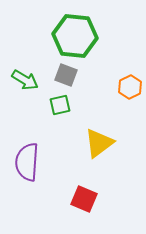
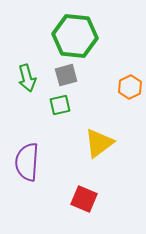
gray square: rotated 35 degrees counterclockwise
green arrow: moved 2 px right, 2 px up; rotated 44 degrees clockwise
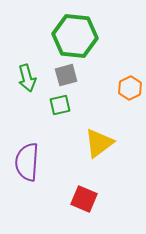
orange hexagon: moved 1 px down
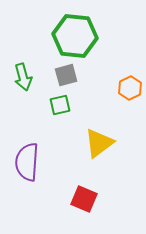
green arrow: moved 4 px left, 1 px up
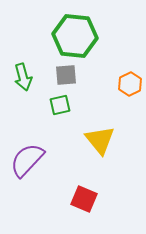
gray square: rotated 10 degrees clockwise
orange hexagon: moved 4 px up
yellow triangle: moved 1 px right, 3 px up; rotated 32 degrees counterclockwise
purple semicircle: moved 2 px up; rotated 39 degrees clockwise
